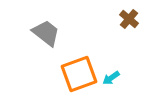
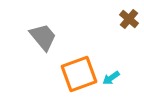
gray trapezoid: moved 3 px left, 4 px down; rotated 12 degrees clockwise
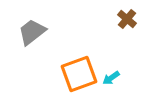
brown cross: moved 2 px left
gray trapezoid: moved 11 px left, 5 px up; rotated 88 degrees counterclockwise
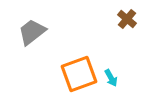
cyan arrow: rotated 84 degrees counterclockwise
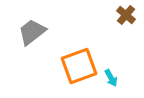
brown cross: moved 1 px left, 4 px up
orange square: moved 8 px up
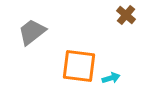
orange square: rotated 27 degrees clockwise
cyan arrow: rotated 78 degrees counterclockwise
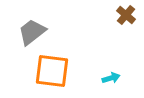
orange square: moved 27 px left, 5 px down
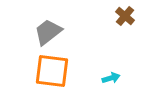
brown cross: moved 1 px left, 1 px down
gray trapezoid: moved 16 px right
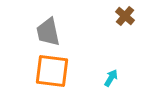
gray trapezoid: rotated 64 degrees counterclockwise
cyan arrow: rotated 42 degrees counterclockwise
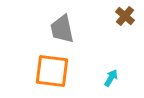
gray trapezoid: moved 14 px right, 3 px up
